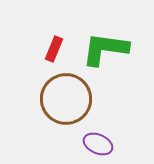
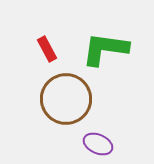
red rectangle: moved 7 px left; rotated 50 degrees counterclockwise
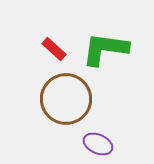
red rectangle: moved 7 px right; rotated 20 degrees counterclockwise
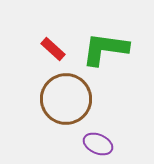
red rectangle: moved 1 px left
